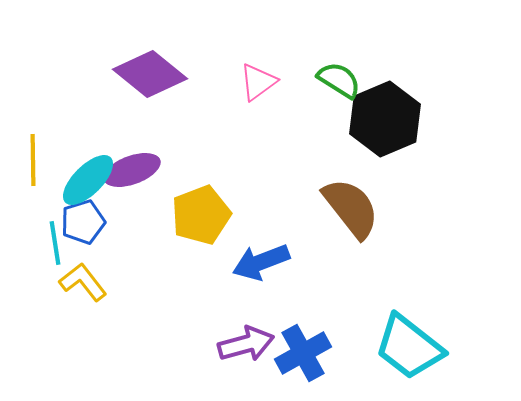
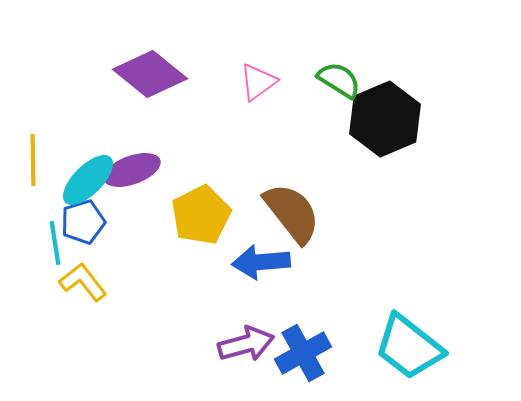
brown semicircle: moved 59 px left, 5 px down
yellow pentagon: rotated 6 degrees counterclockwise
blue arrow: rotated 16 degrees clockwise
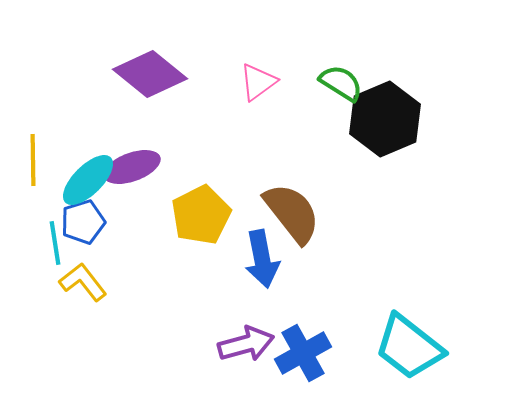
green semicircle: moved 2 px right, 3 px down
purple ellipse: moved 3 px up
blue arrow: moved 1 px right, 3 px up; rotated 96 degrees counterclockwise
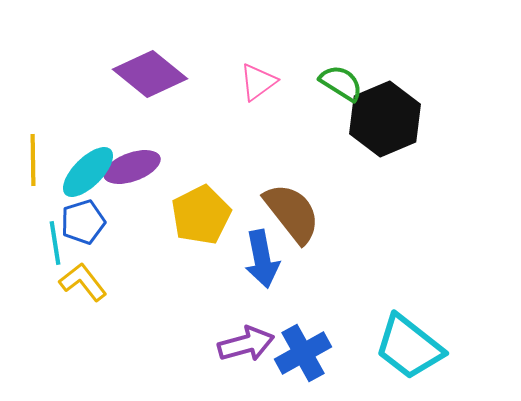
cyan ellipse: moved 8 px up
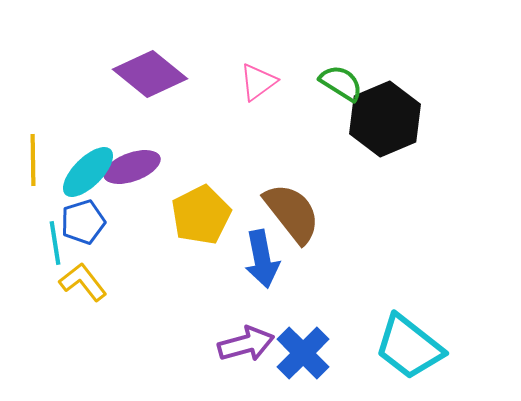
blue cross: rotated 16 degrees counterclockwise
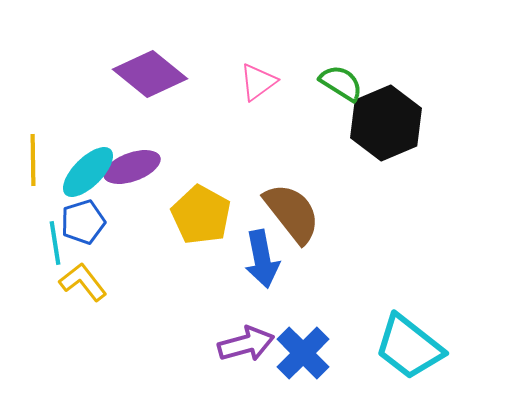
black hexagon: moved 1 px right, 4 px down
yellow pentagon: rotated 16 degrees counterclockwise
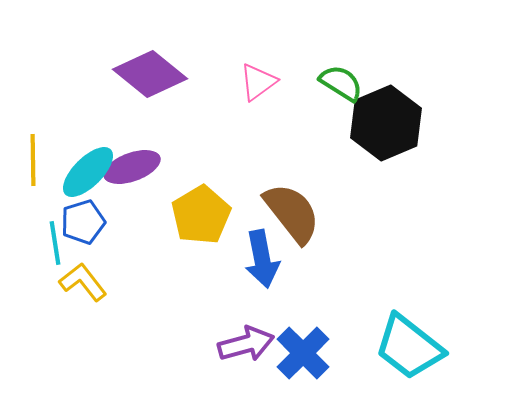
yellow pentagon: rotated 12 degrees clockwise
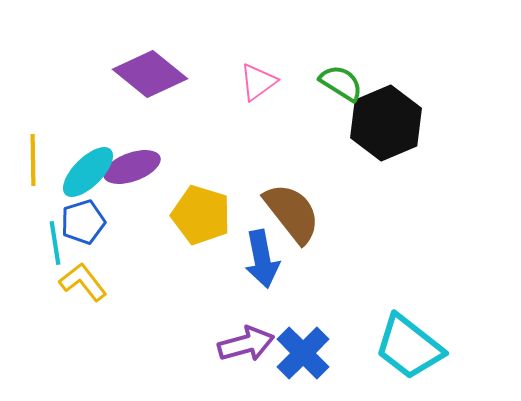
yellow pentagon: rotated 24 degrees counterclockwise
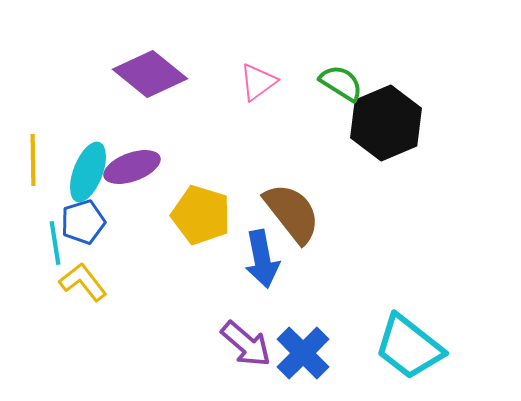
cyan ellipse: rotated 24 degrees counterclockwise
purple arrow: rotated 56 degrees clockwise
